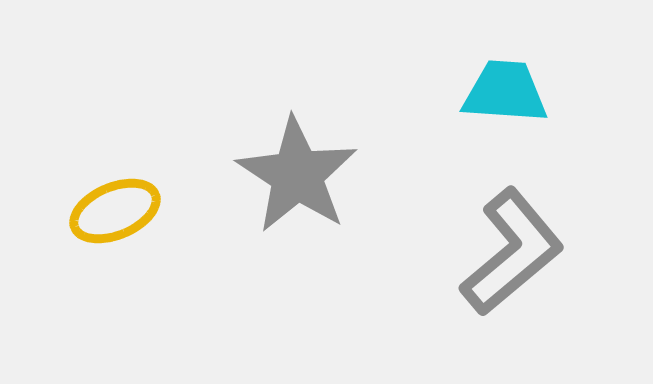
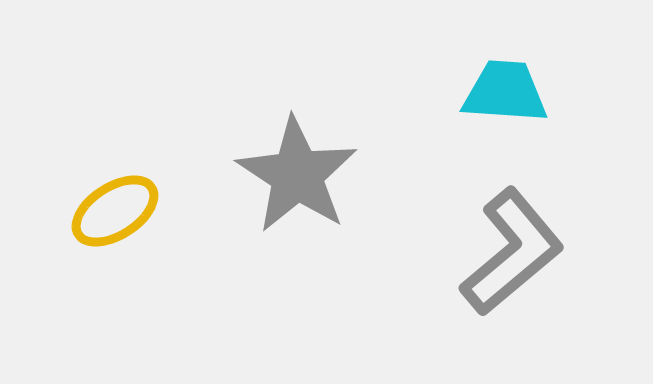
yellow ellipse: rotated 10 degrees counterclockwise
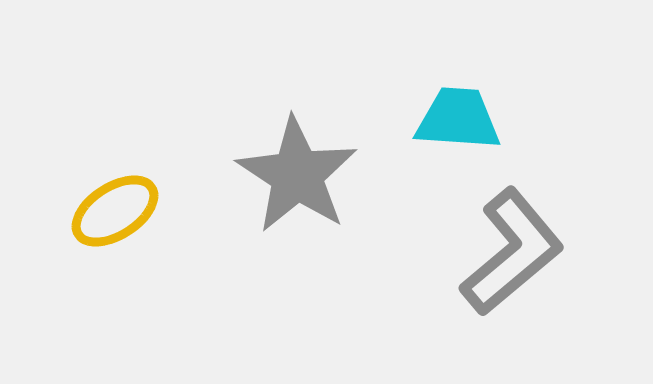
cyan trapezoid: moved 47 px left, 27 px down
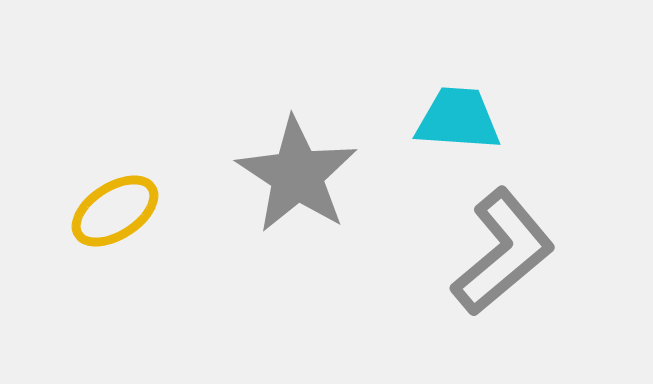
gray L-shape: moved 9 px left
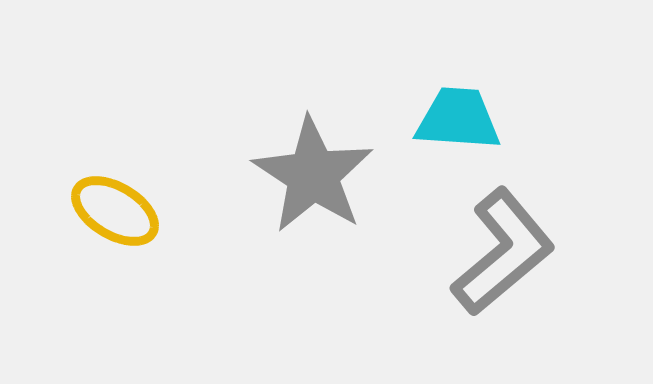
gray star: moved 16 px right
yellow ellipse: rotated 64 degrees clockwise
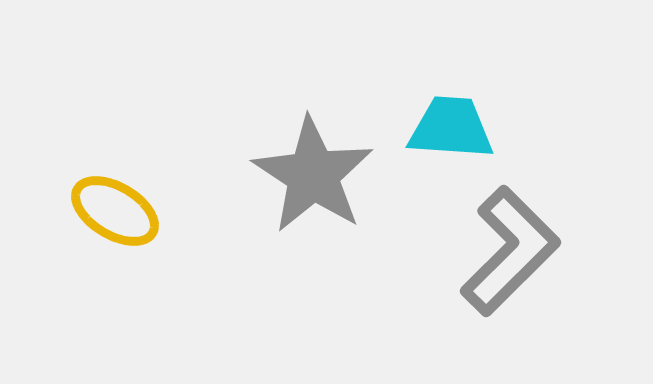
cyan trapezoid: moved 7 px left, 9 px down
gray L-shape: moved 7 px right, 1 px up; rotated 5 degrees counterclockwise
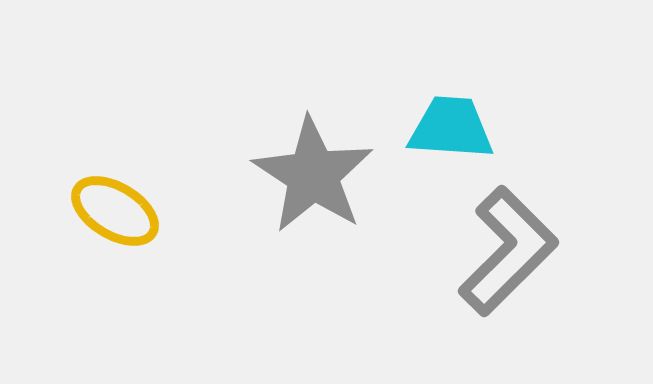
gray L-shape: moved 2 px left
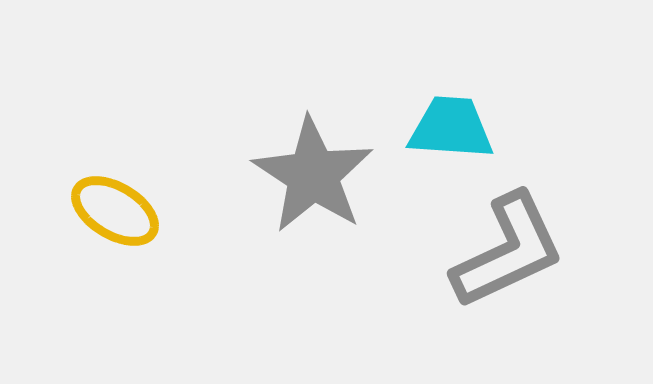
gray L-shape: rotated 20 degrees clockwise
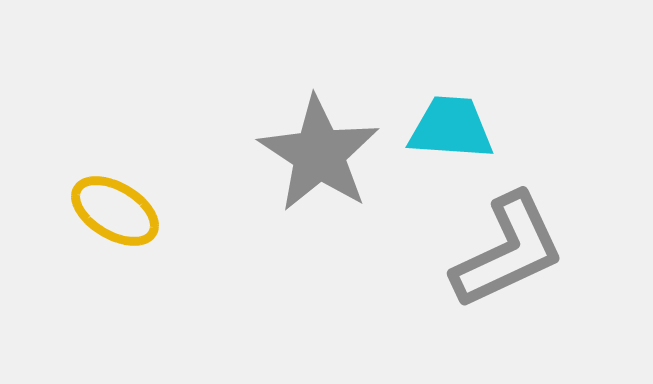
gray star: moved 6 px right, 21 px up
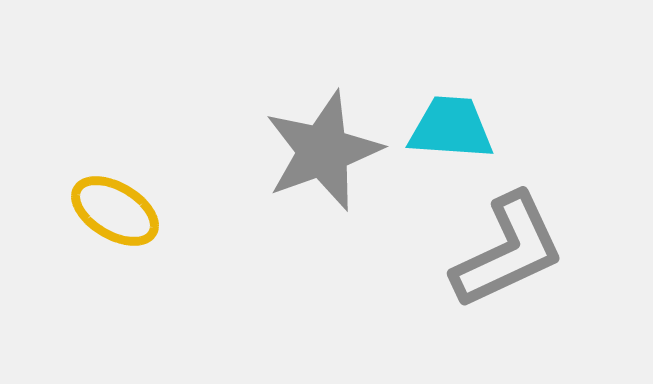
gray star: moved 4 px right, 3 px up; rotated 19 degrees clockwise
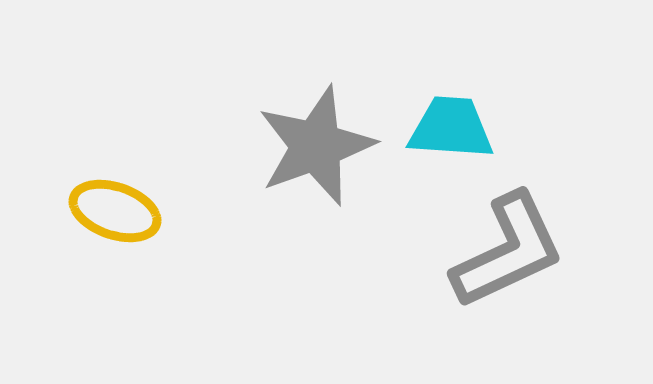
gray star: moved 7 px left, 5 px up
yellow ellipse: rotated 12 degrees counterclockwise
